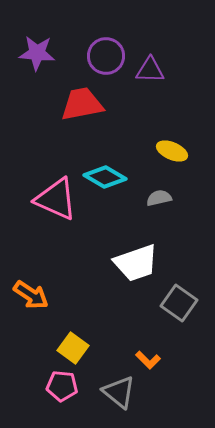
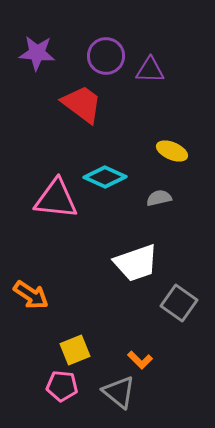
red trapezoid: rotated 48 degrees clockwise
cyan diamond: rotated 6 degrees counterclockwise
pink triangle: rotated 18 degrees counterclockwise
yellow square: moved 2 px right, 2 px down; rotated 32 degrees clockwise
orange L-shape: moved 8 px left
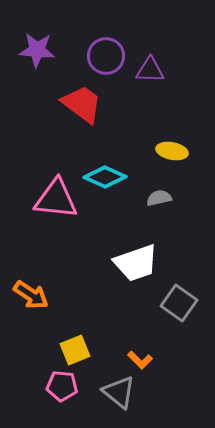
purple star: moved 3 px up
yellow ellipse: rotated 12 degrees counterclockwise
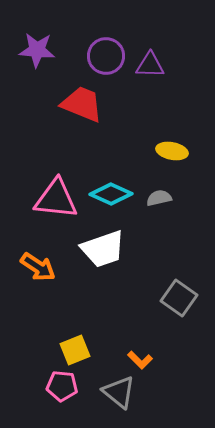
purple triangle: moved 5 px up
red trapezoid: rotated 15 degrees counterclockwise
cyan diamond: moved 6 px right, 17 px down
white trapezoid: moved 33 px left, 14 px up
orange arrow: moved 7 px right, 28 px up
gray square: moved 5 px up
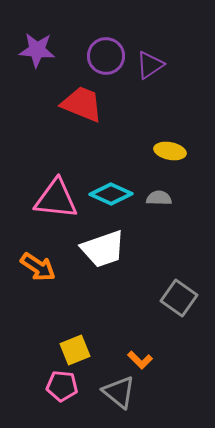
purple triangle: rotated 36 degrees counterclockwise
yellow ellipse: moved 2 px left
gray semicircle: rotated 15 degrees clockwise
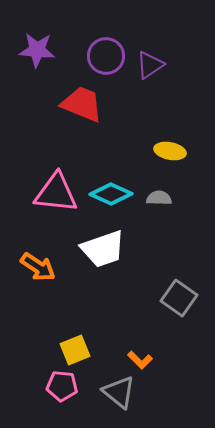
pink triangle: moved 6 px up
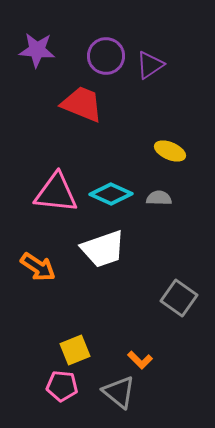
yellow ellipse: rotated 12 degrees clockwise
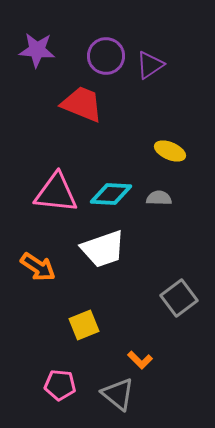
cyan diamond: rotated 21 degrees counterclockwise
gray square: rotated 18 degrees clockwise
yellow square: moved 9 px right, 25 px up
pink pentagon: moved 2 px left, 1 px up
gray triangle: moved 1 px left, 2 px down
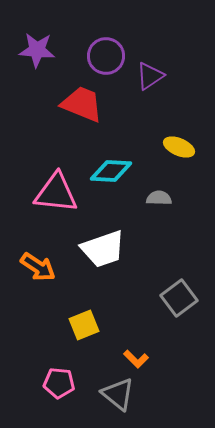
purple triangle: moved 11 px down
yellow ellipse: moved 9 px right, 4 px up
cyan diamond: moved 23 px up
orange L-shape: moved 4 px left, 1 px up
pink pentagon: moved 1 px left, 2 px up
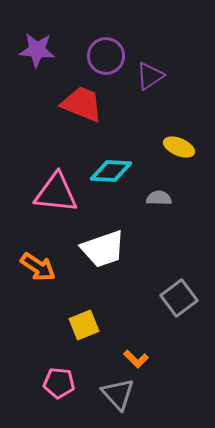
gray triangle: rotated 9 degrees clockwise
